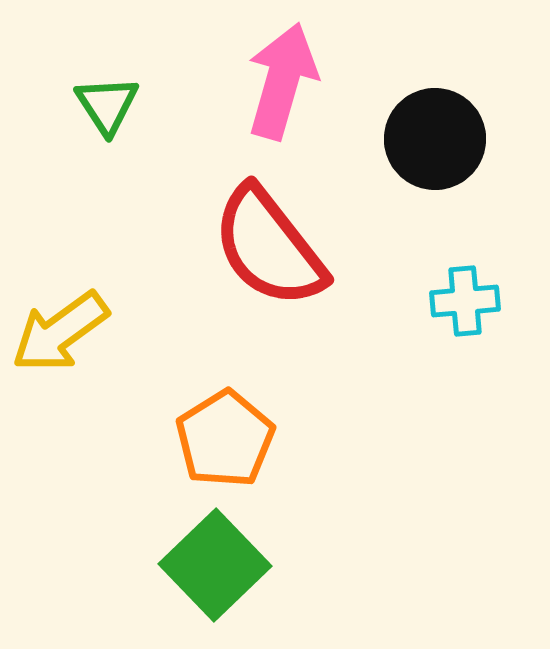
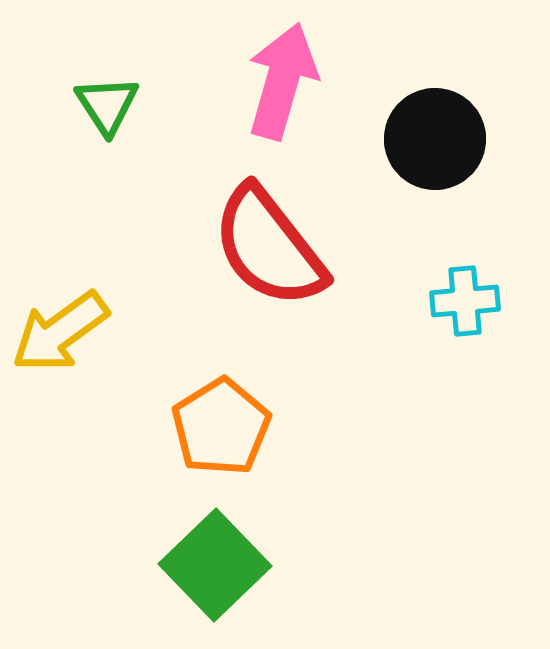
orange pentagon: moved 4 px left, 12 px up
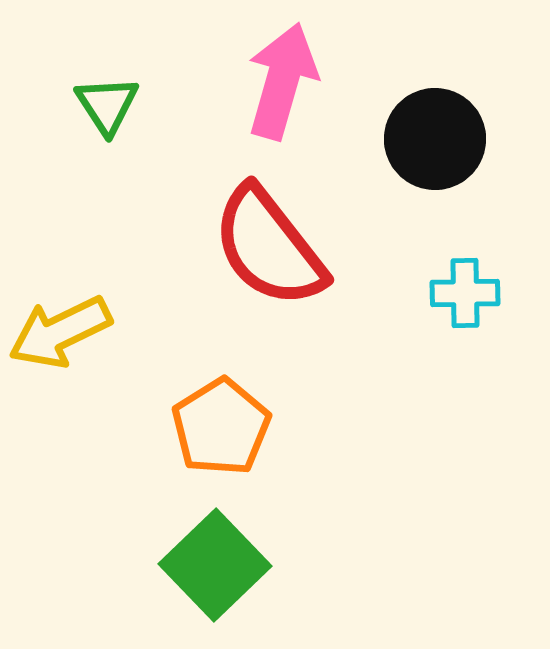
cyan cross: moved 8 px up; rotated 4 degrees clockwise
yellow arrow: rotated 10 degrees clockwise
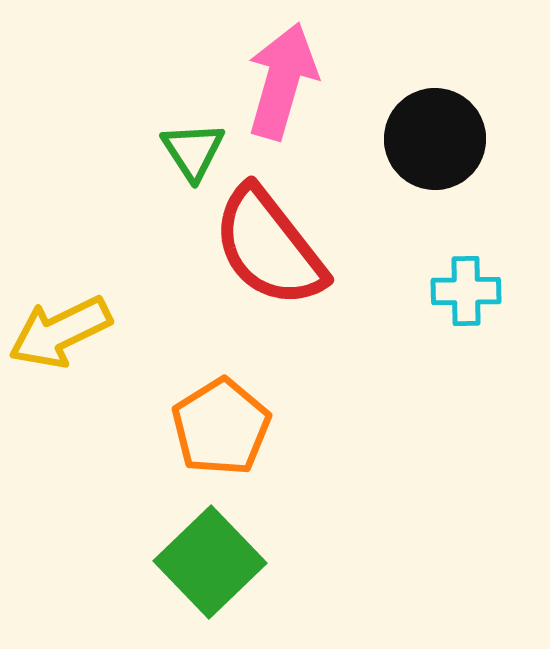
green triangle: moved 86 px right, 46 px down
cyan cross: moved 1 px right, 2 px up
green square: moved 5 px left, 3 px up
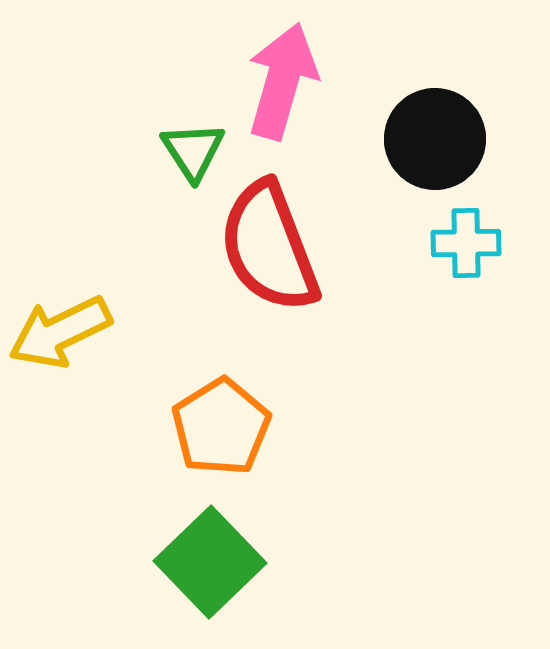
red semicircle: rotated 17 degrees clockwise
cyan cross: moved 48 px up
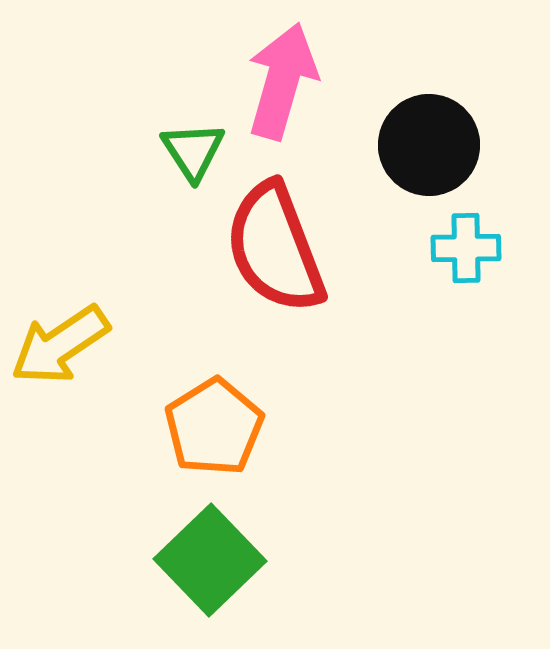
black circle: moved 6 px left, 6 px down
cyan cross: moved 5 px down
red semicircle: moved 6 px right, 1 px down
yellow arrow: moved 13 px down; rotated 8 degrees counterclockwise
orange pentagon: moved 7 px left
green square: moved 2 px up
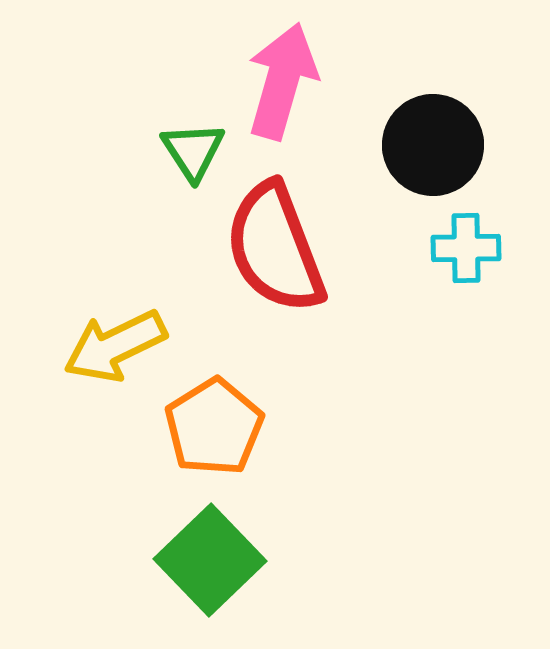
black circle: moved 4 px right
yellow arrow: moved 55 px right, 1 px down; rotated 8 degrees clockwise
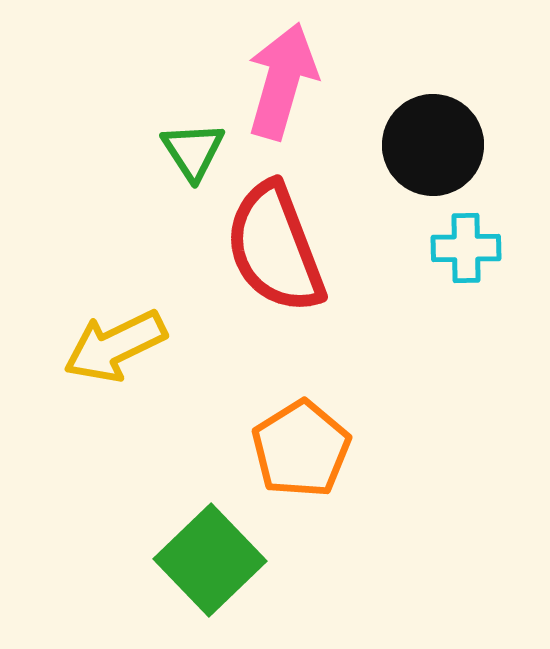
orange pentagon: moved 87 px right, 22 px down
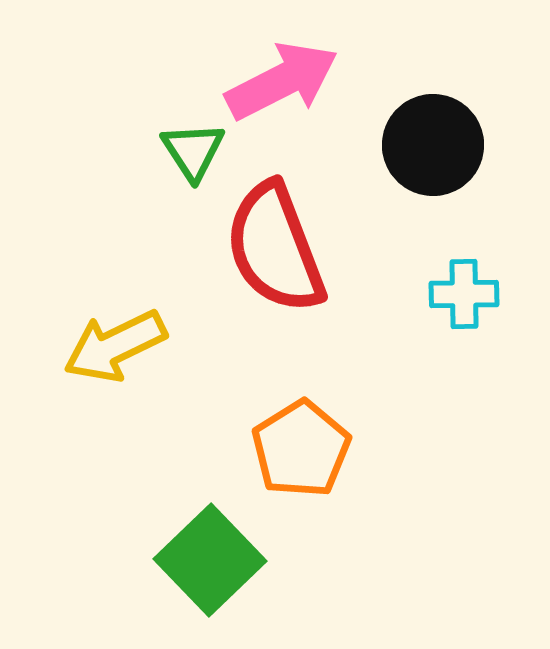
pink arrow: rotated 47 degrees clockwise
cyan cross: moved 2 px left, 46 px down
